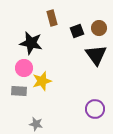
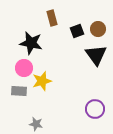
brown circle: moved 1 px left, 1 px down
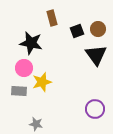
yellow star: moved 1 px down
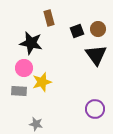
brown rectangle: moved 3 px left
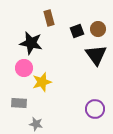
gray rectangle: moved 12 px down
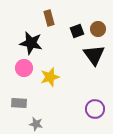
black triangle: moved 2 px left
yellow star: moved 8 px right, 5 px up
